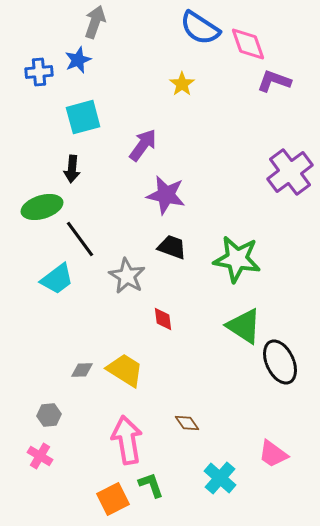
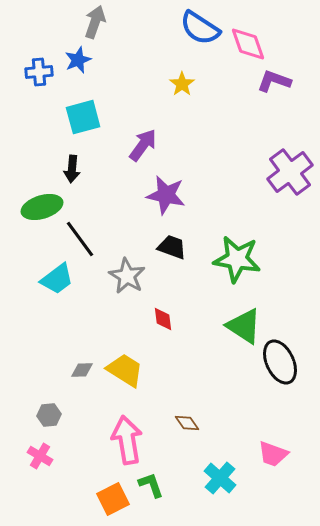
pink trapezoid: rotated 16 degrees counterclockwise
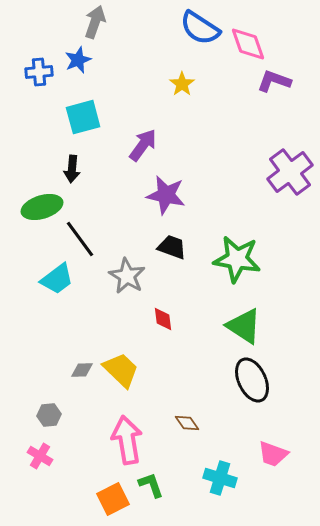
black ellipse: moved 28 px left, 18 px down
yellow trapezoid: moved 4 px left; rotated 12 degrees clockwise
cyan cross: rotated 24 degrees counterclockwise
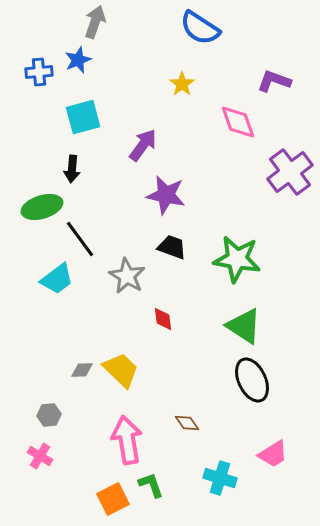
pink diamond: moved 10 px left, 78 px down
pink trapezoid: rotated 52 degrees counterclockwise
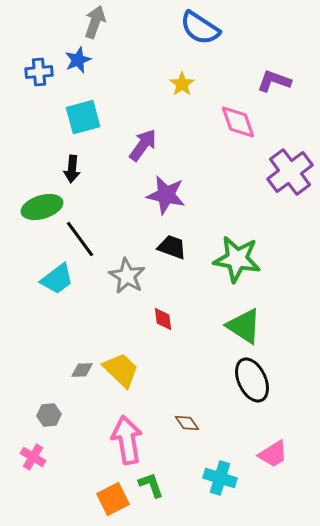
pink cross: moved 7 px left, 1 px down
